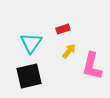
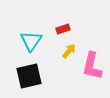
cyan triangle: moved 2 px up
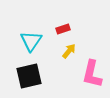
pink L-shape: moved 8 px down
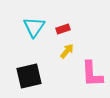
cyan triangle: moved 3 px right, 14 px up
yellow arrow: moved 2 px left
pink L-shape: rotated 16 degrees counterclockwise
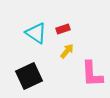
cyan triangle: moved 2 px right, 6 px down; rotated 30 degrees counterclockwise
black square: rotated 12 degrees counterclockwise
